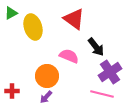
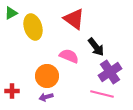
purple arrow: rotated 32 degrees clockwise
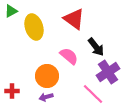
green triangle: moved 2 px up
yellow ellipse: moved 1 px right
pink semicircle: rotated 18 degrees clockwise
purple cross: moved 2 px left
pink line: moved 9 px left; rotated 30 degrees clockwise
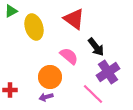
orange circle: moved 3 px right, 1 px down
red cross: moved 2 px left, 1 px up
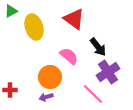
black arrow: moved 2 px right
